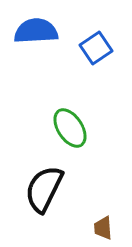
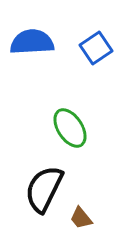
blue semicircle: moved 4 px left, 11 px down
brown trapezoid: moved 22 px left, 10 px up; rotated 35 degrees counterclockwise
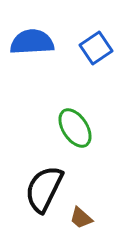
green ellipse: moved 5 px right
brown trapezoid: rotated 10 degrees counterclockwise
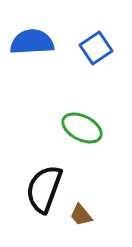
green ellipse: moved 7 px right; rotated 30 degrees counterclockwise
black semicircle: rotated 6 degrees counterclockwise
brown trapezoid: moved 3 px up; rotated 10 degrees clockwise
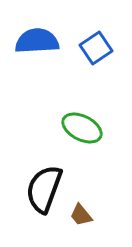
blue semicircle: moved 5 px right, 1 px up
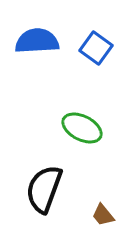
blue square: rotated 20 degrees counterclockwise
brown trapezoid: moved 22 px right
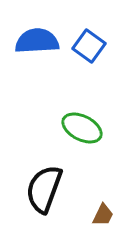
blue square: moved 7 px left, 2 px up
brown trapezoid: rotated 115 degrees counterclockwise
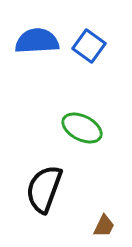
brown trapezoid: moved 1 px right, 11 px down
